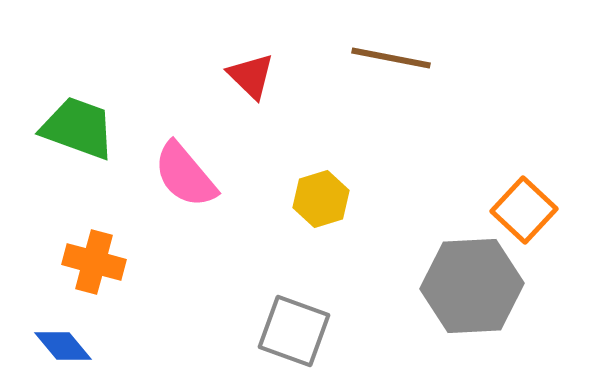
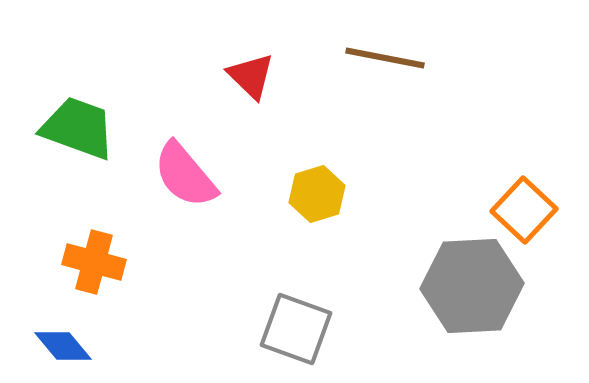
brown line: moved 6 px left
yellow hexagon: moved 4 px left, 5 px up
gray square: moved 2 px right, 2 px up
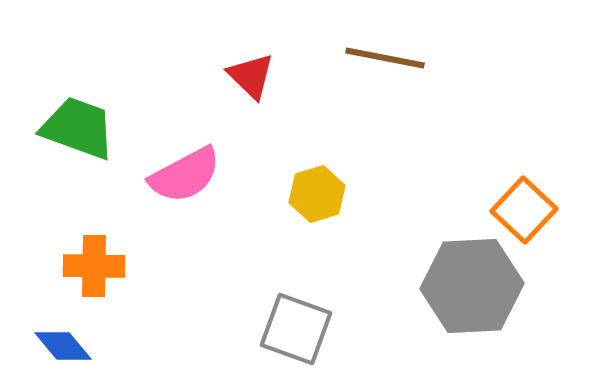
pink semicircle: rotated 78 degrees counterclockwise
orange cross: moved 4 px down; rotated 14 degrees counterclockwise
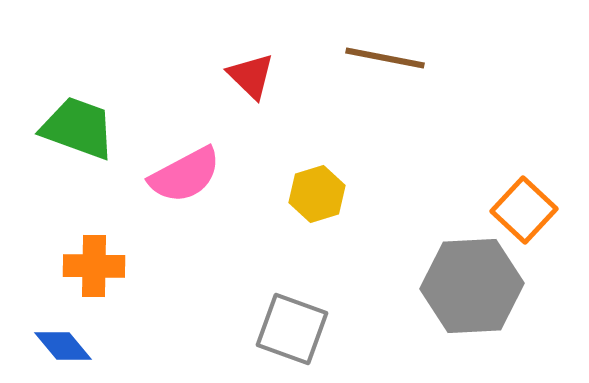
gray square: moved 4 px left
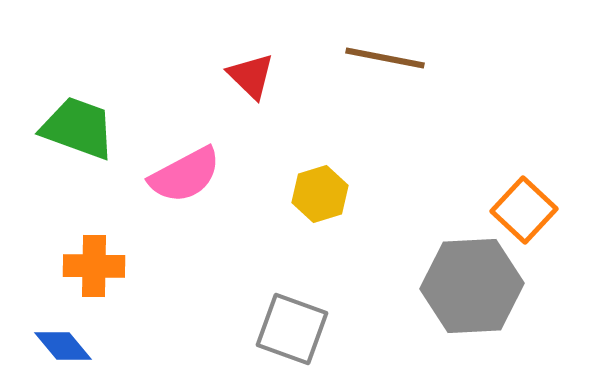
yellow hexagon: moved 3 px right
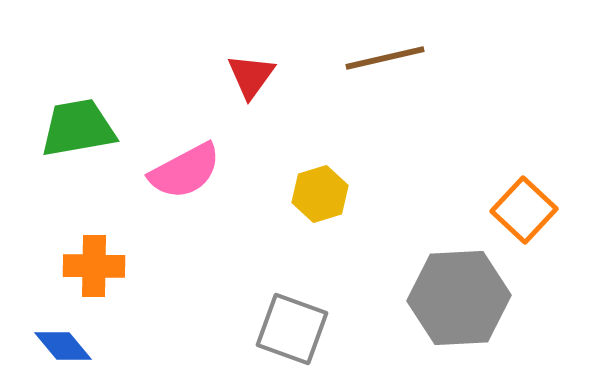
brown line: rotated 24 degrees counterclockwise
red triangle: rotated 22 degrees clockwise
green trapezoid: rotated 30 degrees counterclockwise
pink semicircle: moved 4 px up
gray hexagon: moved 13 px left, 12 px down
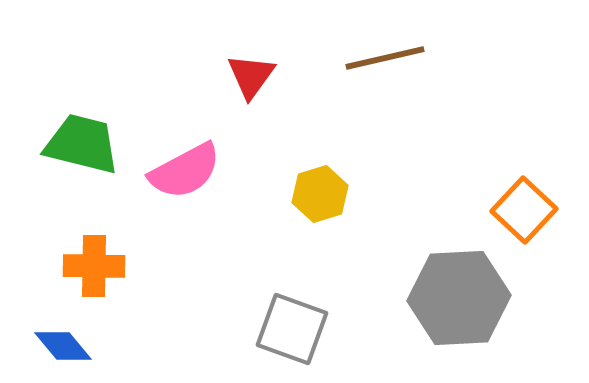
green trapezoid: moved 4 px right, 16 px down; rotated 24 degrees clockwise
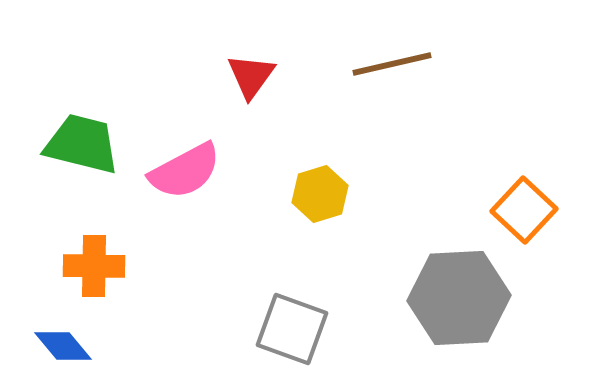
brown line: moved 7 px right, 6 px down
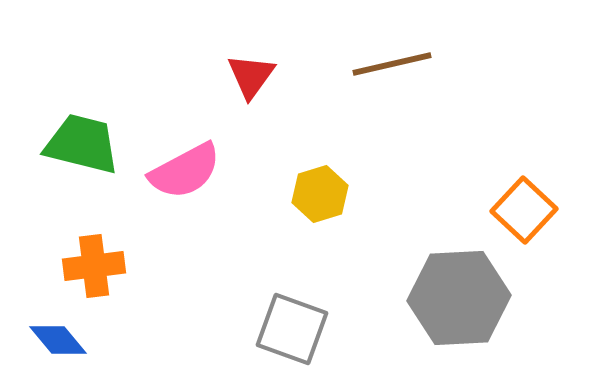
orange cross: rotated 8 degrees counterclockwise
blue diamond: moved 5 px left, 6 px up
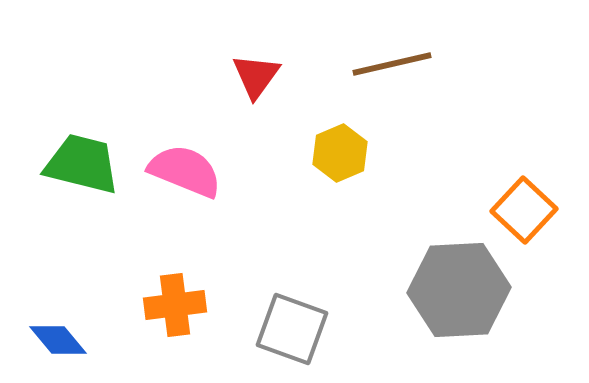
red triangle: moved 5 px right
green trapezoid: moved 20 px down
pink semicircle: rotated 130 degrees counterclockwise
yellow hexagon: moved 20 px right, 41 px up; rotated 6 degrees counterclockwise
orange cross: moved 81 px right, 39 px down
gray hexagon: moved 8 px up
